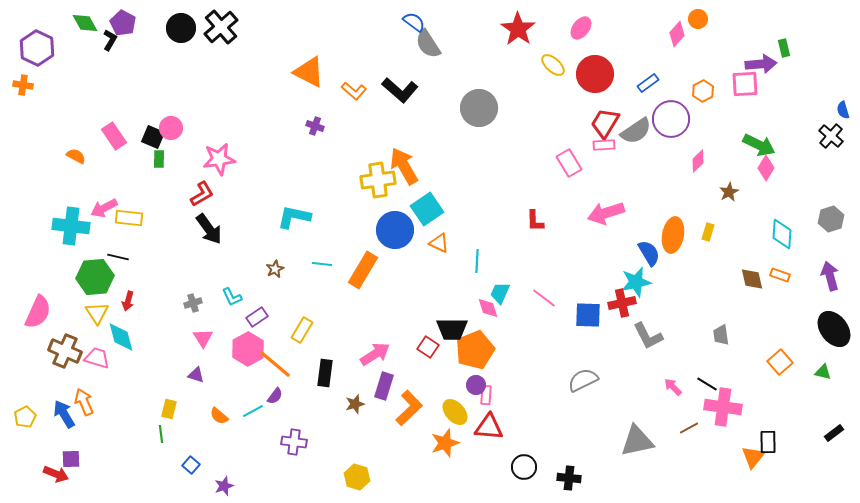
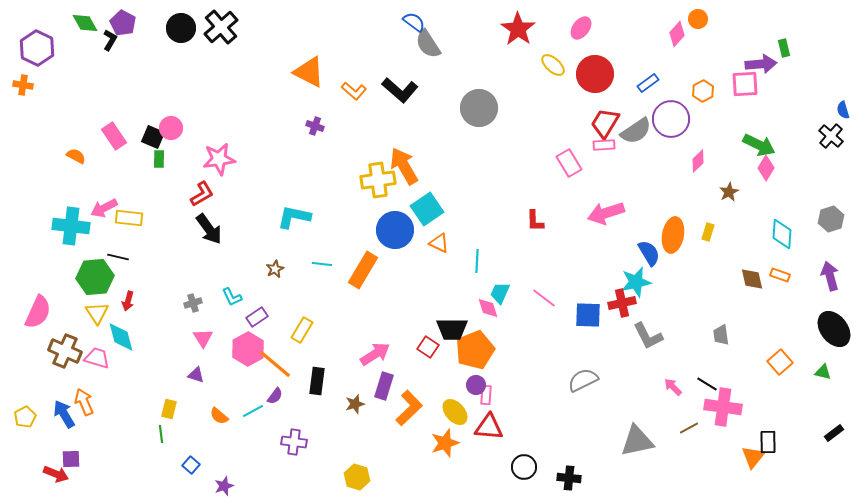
black rectangle at (325, 373): moved 8 px left, 8 px down
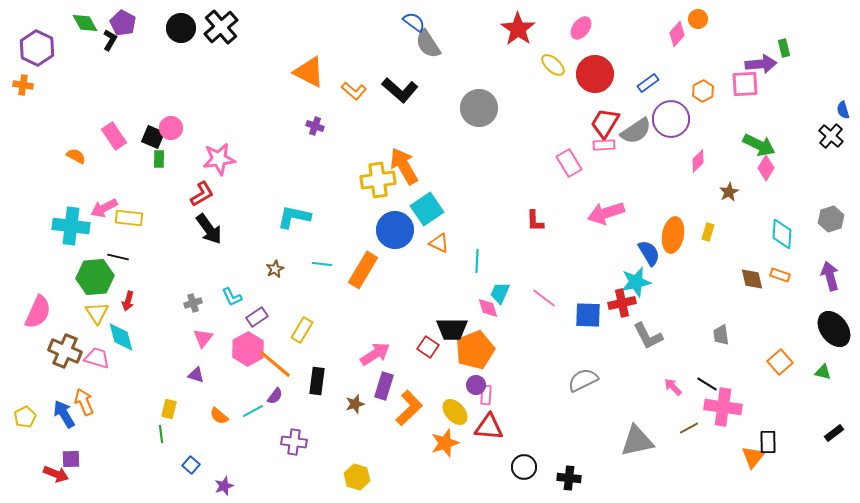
pink triangle at (203, 338): rotated 10 degrees clockwise
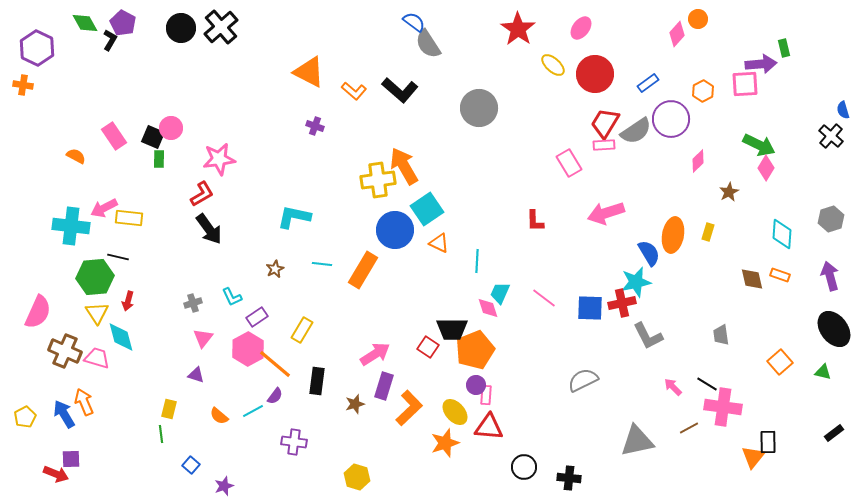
blue square at (588, 315): moved 2 px right, 7 px up
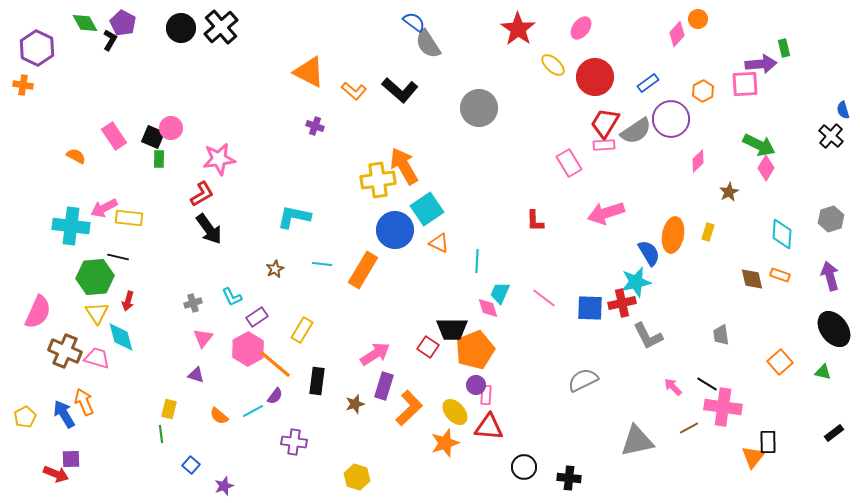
red circle at (595, 74): moved 3 px down
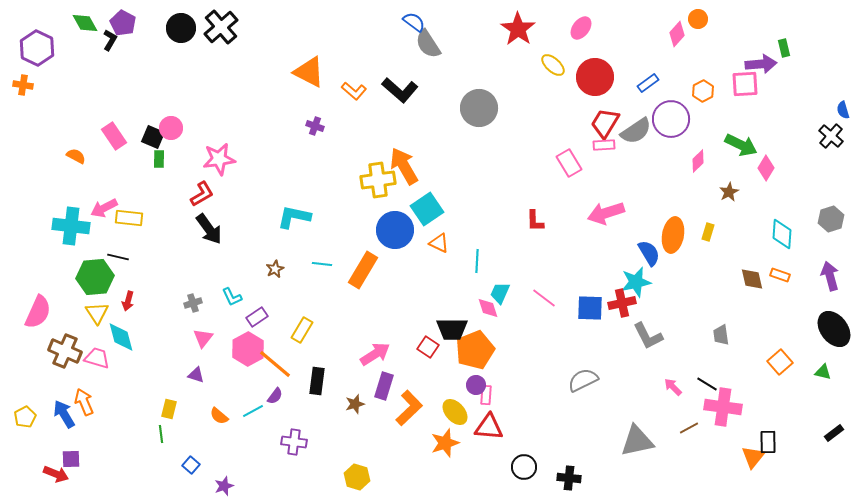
green arrow at (759, 145): moved 18 px left
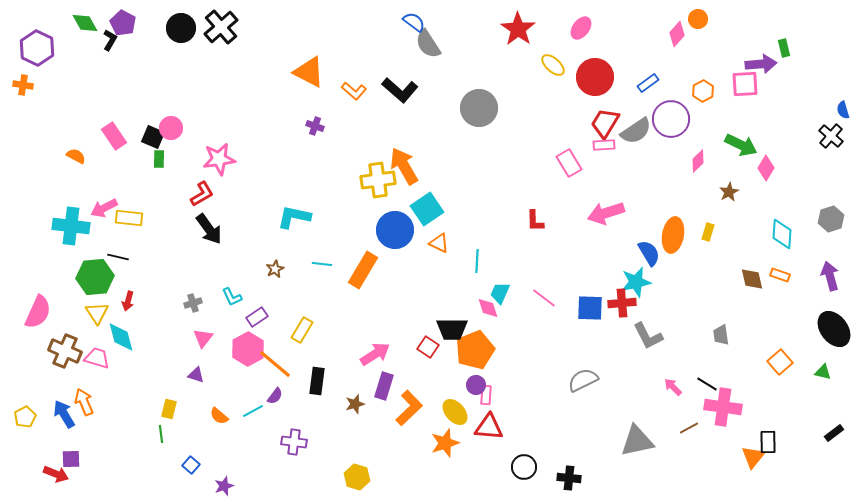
red cross at (622, 303): rotated 8 degrees clockwise
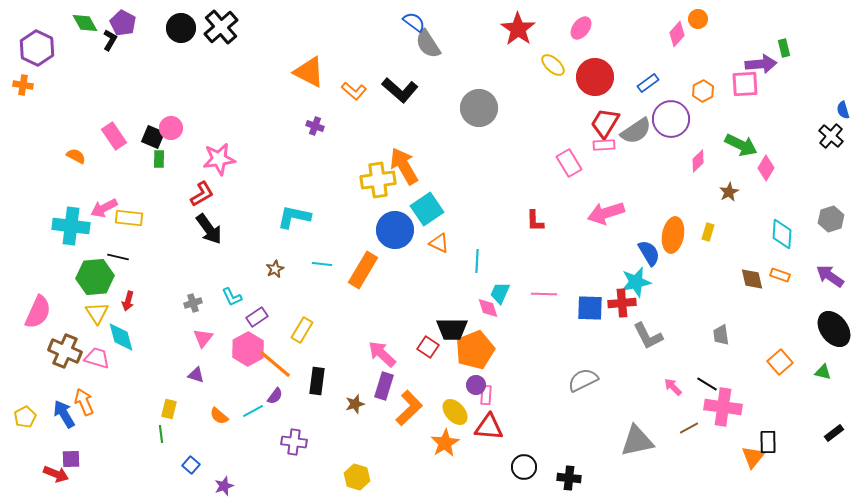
purple arrow at (830, 276): rotated 40 degrees counterclockwise
pink line at (544, 298): moved 4 px up; rotated 35 degrees counterclockwise
pink arrow at (375, 354): moved 7 px right; rotated 104 degrees counterclockwise
orange star at (445, 443): rotated 12 degrees counterclockwise
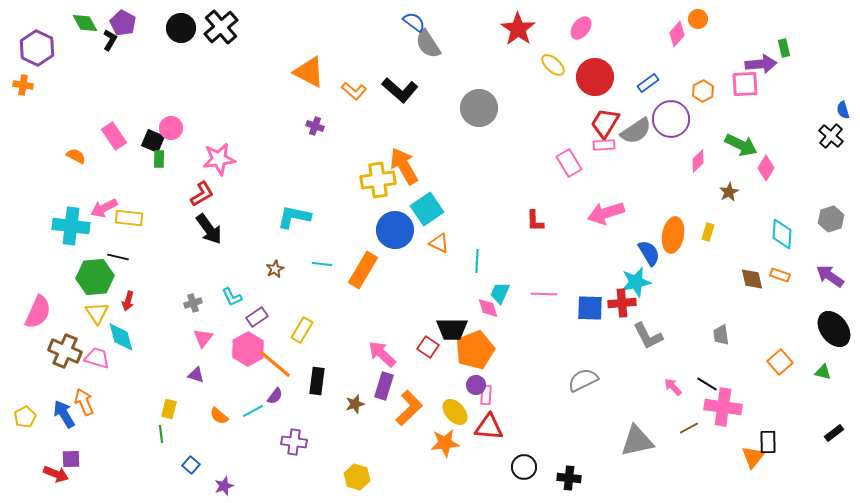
black square at (153, 137): moved 4 px down
orange star at (445, 443): rotated 24 degrees clockwise
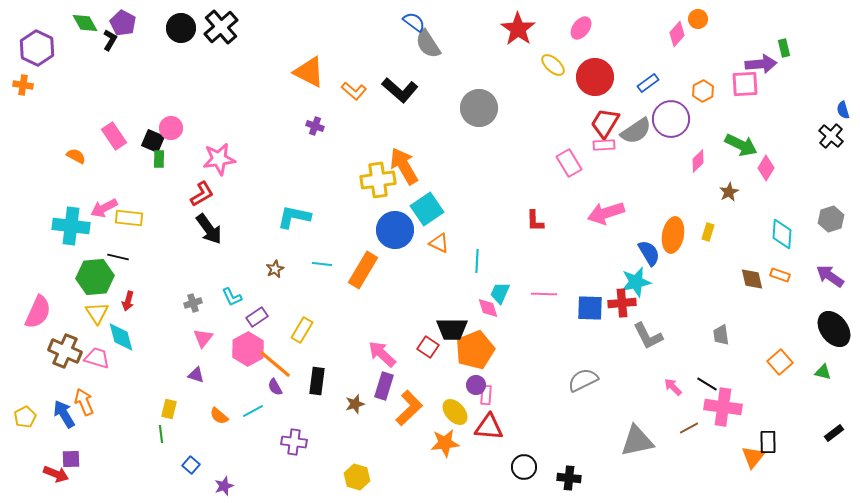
purple semicircle at (275, 396): moved 9 px up; rotated 114 degrees clockwise
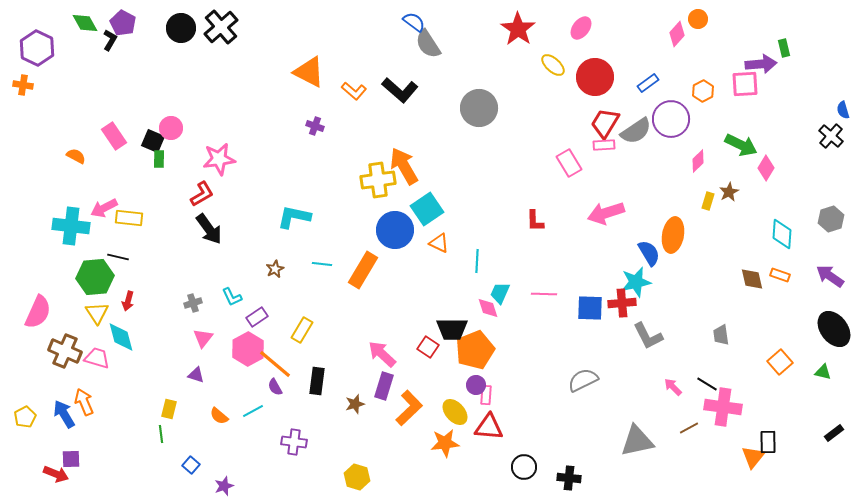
yellow rectangle at (708, 232): moved 31 px up
